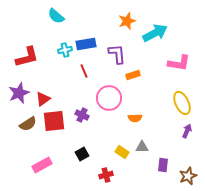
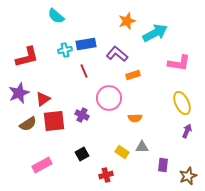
purple L-shape: rotated 45 degrees counterclockwise
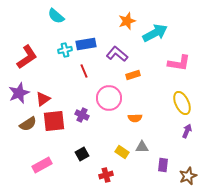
red L-shape: rotated 20 degrees counterclockwise
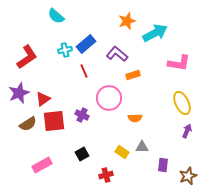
blue rectangle: rotated 30 degrees counterclockwise
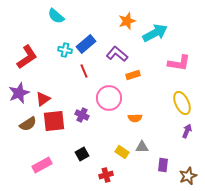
cyan cross: rotated 24 degrees clockwise
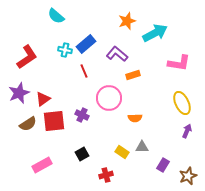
purple rectangle: rotated 24 degrees clockwise
